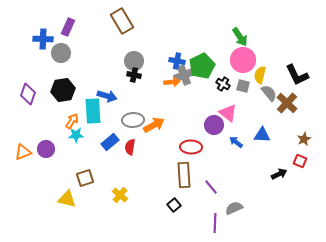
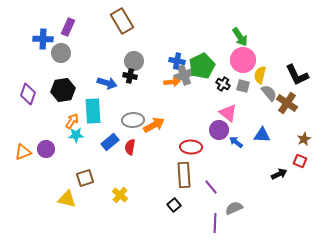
black cross at (134, 75): moved 4 px left, 1 px down
blue arrow at (107, 96): moved 13 px up
brown cross at (287, 103): rotated 10 degrees counterclockwise
purple circle at (214, 125): moved 5 px right, 5 px down
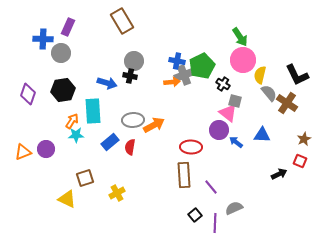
gray square at (243, 86): moved 8 px left, 15 px down
yellow cross at (120, 195): moved 3 px left, 2 px up; rotated 21 degrees clockwise
yellow triangle at (67, 199): rotated 12 degrees clockwise
black square at (174, 205): moved 21 px right, 10 px down
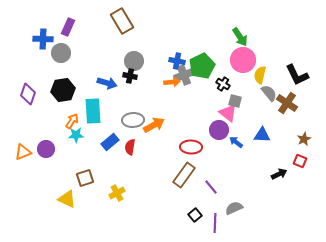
brown rectangle at (184, 175): rotated 40 degrees clockwise
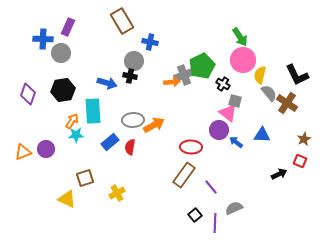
blue cross at (177, 61): moved 27 px left, 19 px up
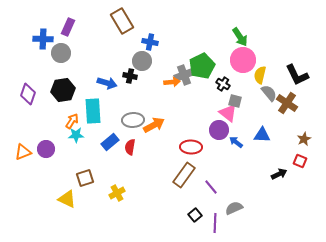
gray circle at (134, 61): moved 8 px right
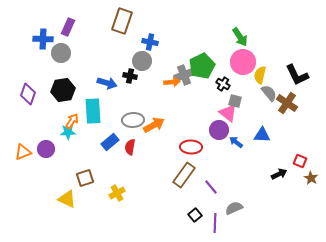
brown rectangle at (122, 21): rotated 50 degrees clockwise
pink circle at (243, 60): moved 2 px down
cyan star at (76, 135): moved 8 px left, 3 px up
brown star at (304, 139): moved 7 px right, 39 px down; rotated 16 degrees counterclockwise
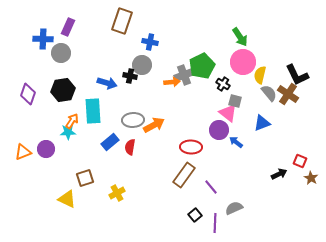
gray circle at (142, 61): moved 4 px down
brown cross at (287, 103): moved 1 px right, 9 px up
blue triangle at (262, 135): moved 12 px up; rotated 24 degrees counterclockwise
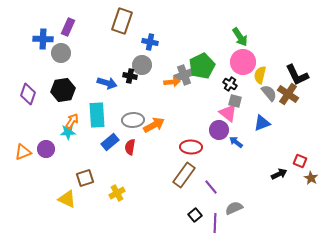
black cross at (223, 84): moved 7 px right
cyan rectangle at (93, 111): moved 4 px right, 4 px down
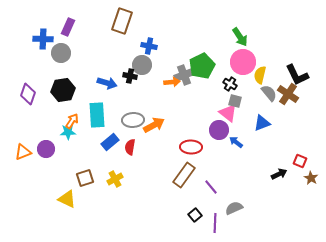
blue cross at (150, 42): moved 1 px left, 4 px down
yellow cross at (117, 193): moved 2 px left, 14 px up
